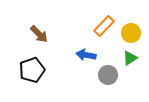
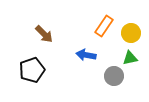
orange rectangle: rotated 10 degrees counterclockwise
brown arrow: moved 5 px right
green triangle: rotated 21 degrees clockwise
gray circle: moved 6 px right, 1 px down
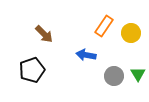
green triangle: moved 8 px right, 16 px down; rotated 49 degrees counterclockwise
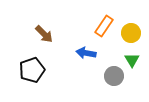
blue arrow: moved 2 px up
green triangle: moved 6 px left, 14 px up
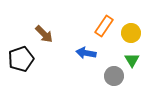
black pentagon: moved 11 px left, 11 px up
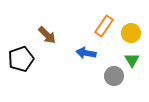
brown arrow: moved 3 px right, 1 px down
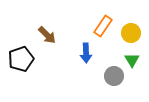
orange rectangle: moved 1 px left
blue arrow: rotated 102 degrees counterclockwise
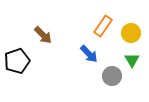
brown arrow: moved 4 px left
blue arrow: moved 3 px right, 1 px down; rotated 42 degrees counterclockwise
black pentagon: moved 4 px left, 2 px down
gray circle: moved 2 px left
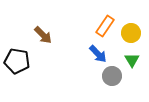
orange rectangle: moved 2 px right
blue arrow: moved 9 px right
black pentagon: rotated 30 degrees clockwise
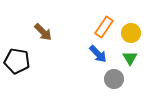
orange rectangle: moved 1 px left, 1 px down
brown arrow: moved 3 px up
green triangle: moved 2 px left, 2 px up
gray circle: moved 2 px right, 3 px down
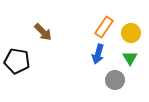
blue arrow: rotated 60 degrees clockwise
gray circle: moved 1 px right, 1 px down
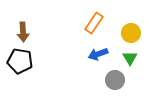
orange rectangle: moved 10 px left, 4 px up
brown arrow: moved 20 px left; rotated 42 degrees clockwise
blue arrow: rotated 54 degrees clockwise
black pentagon: moved 3 px right
